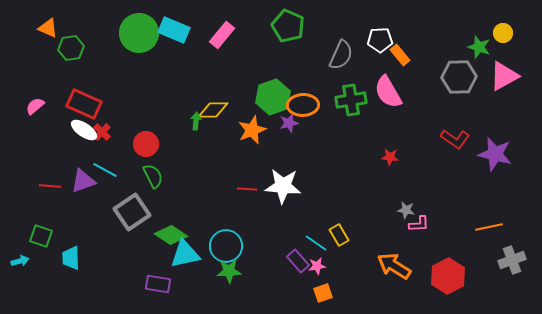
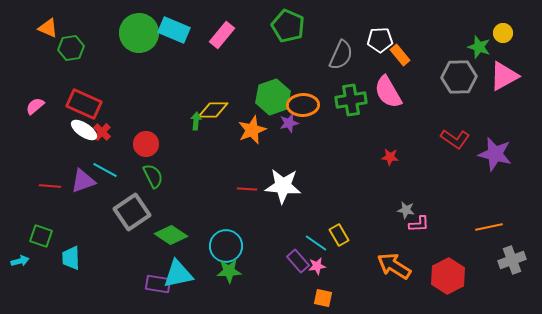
cyan triangle at (185, 254): moved 7 px left, 20 px down
orange square at (323, 293): moved 5 px down; rotated 30 degrees clockwise
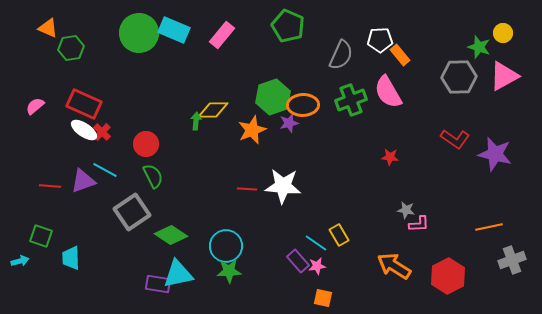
green cross at (351, 100): rotated 12 degrees counterclockwise
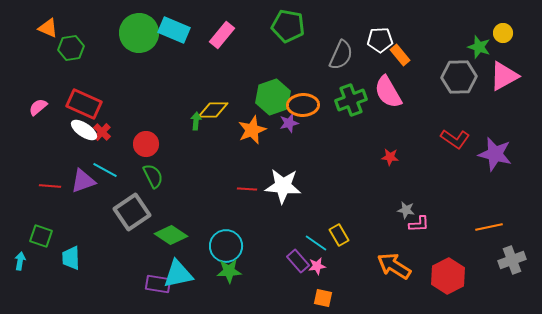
green pentagon at (288, 26): rotated 12 degrees counterclockwise
pink semicircle at (35, 106): moved 3 px right, 1 px down
cyan arrow at (20, 261): rotated 66 degrees counterclockwise
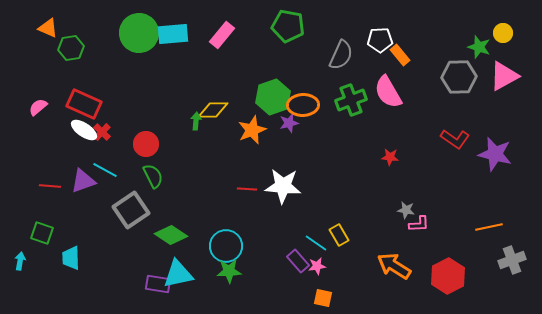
cyan rectangle at (174, 30): moved 1 px left, 4 px down; rotated 28 degrees counterclockwise
gray square at (132, 212): moved 1 px left, 2 px up
green square at (41, 236): moved 1 px right, 3 px up
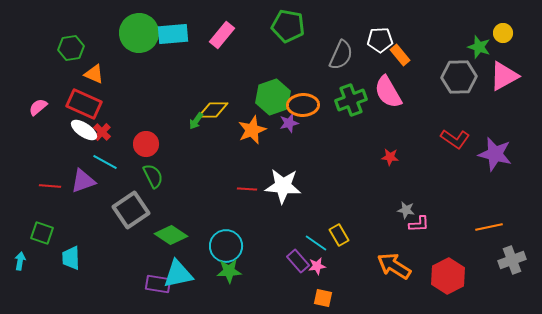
orange triangle at (48, 28): moved 46 px right, 46 px down
green arrow at (196, 121): rotated 150 degrees counterclockwise
cyan line at (105, 170): moved 8 px up
